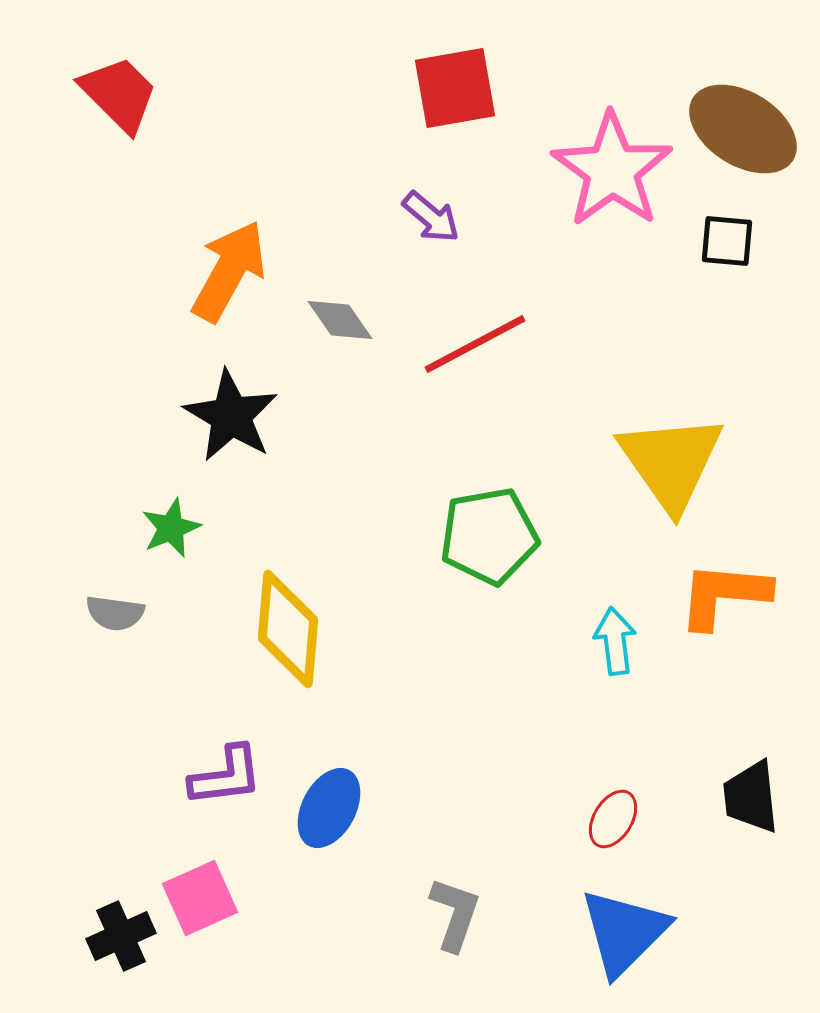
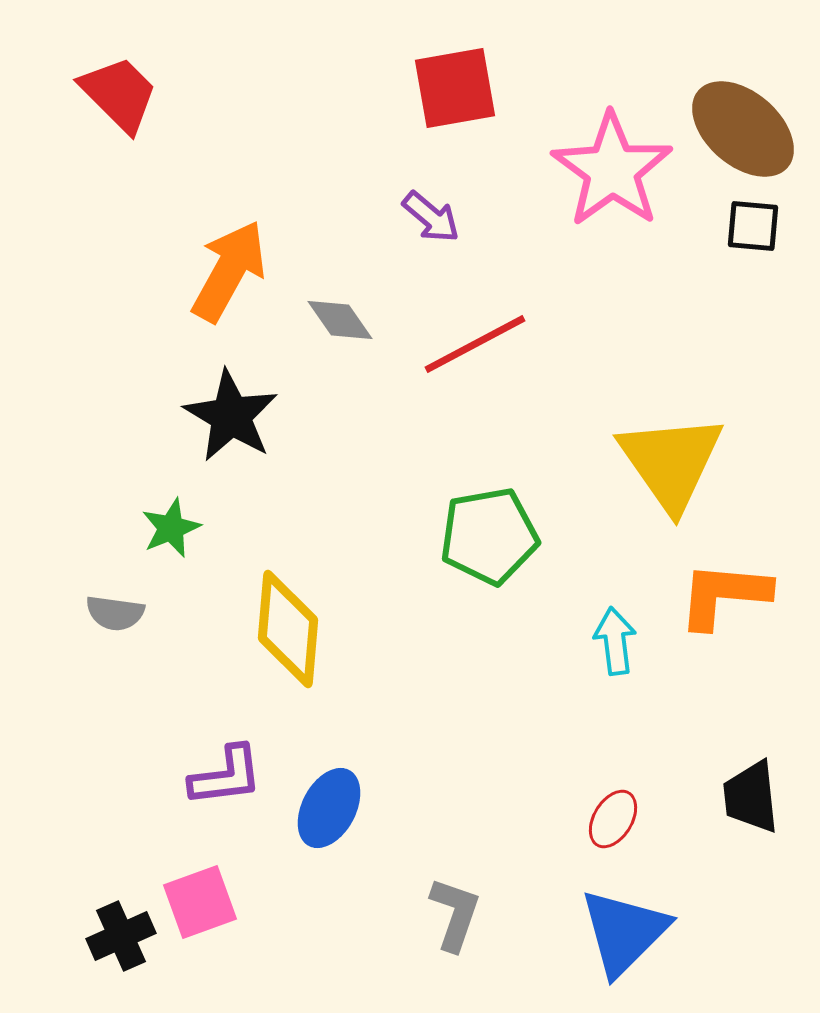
brown ellipse: rotated 9 degrees clockwise
black square: moved 26 px right, 15 px up
pink square: moved 4 px down; rotated 4 degrees clockwise
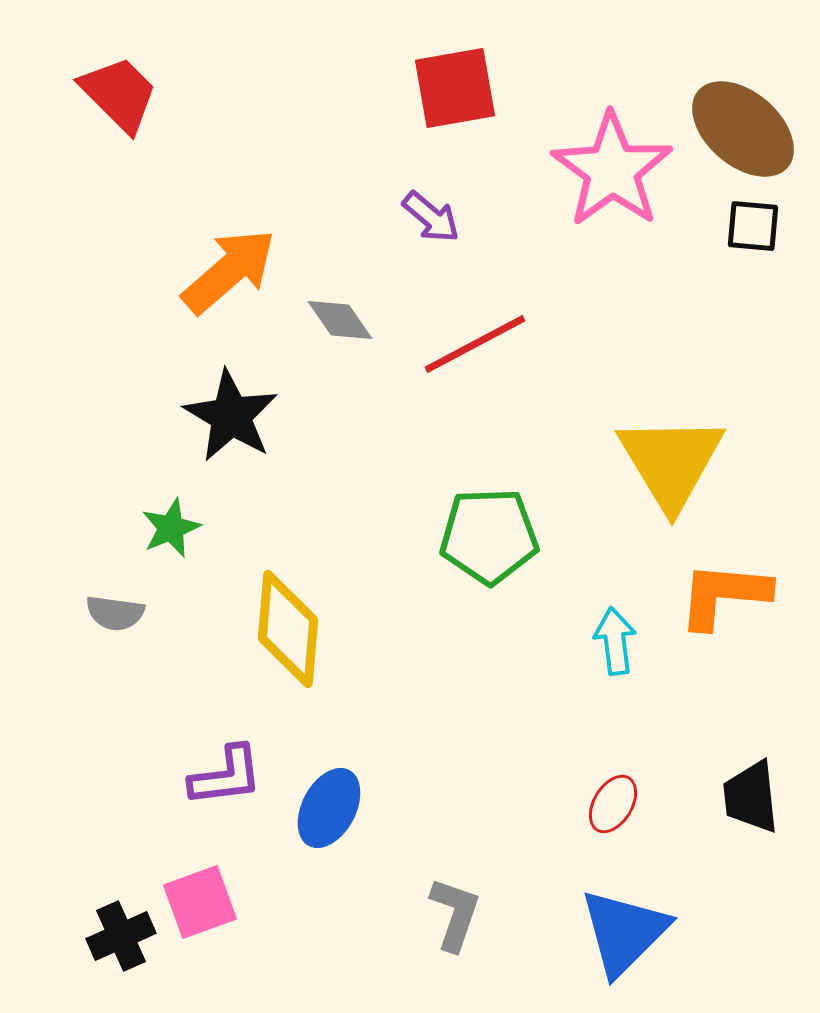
orange arrow: rotated 20 degrees clockwise
yellow triangle: rotated 4 degrees clockwise
green pentagon: rotated 8 degrees clockwise
red ellipse: moved 15 px up
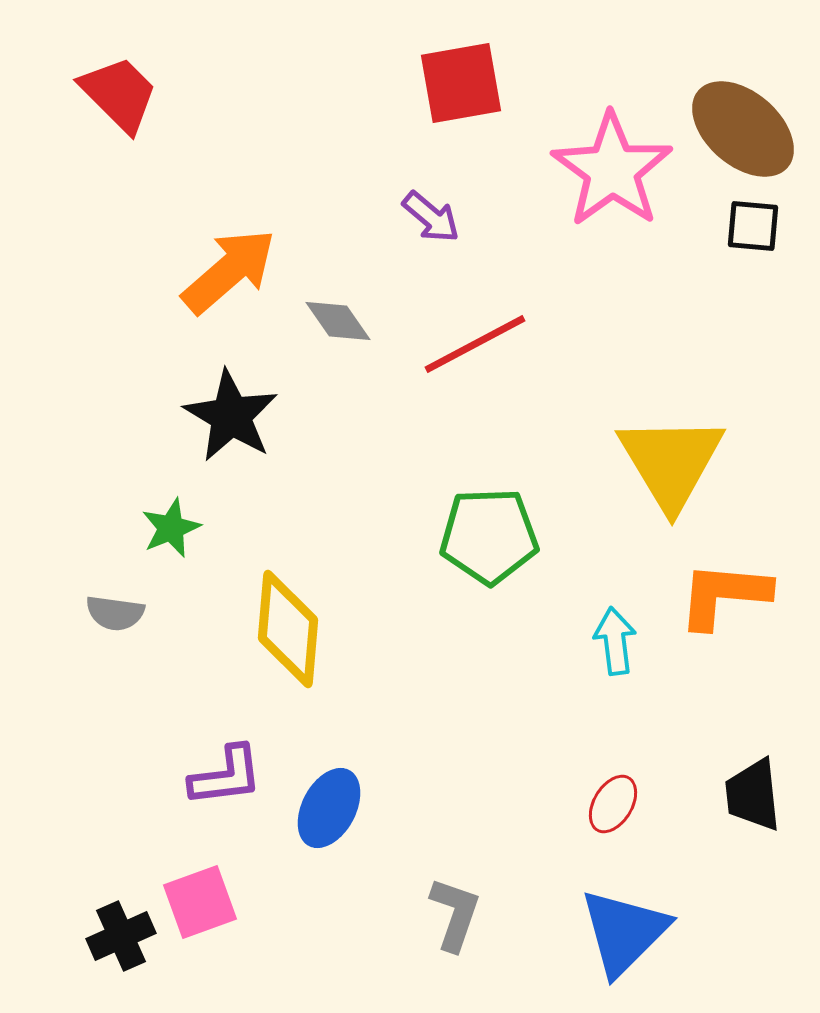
red square: moved 6 px right, 5 px up
gray diamond: moved 2 px left, 1 px down
black trapezoid: moved 2 px right, 2 px up
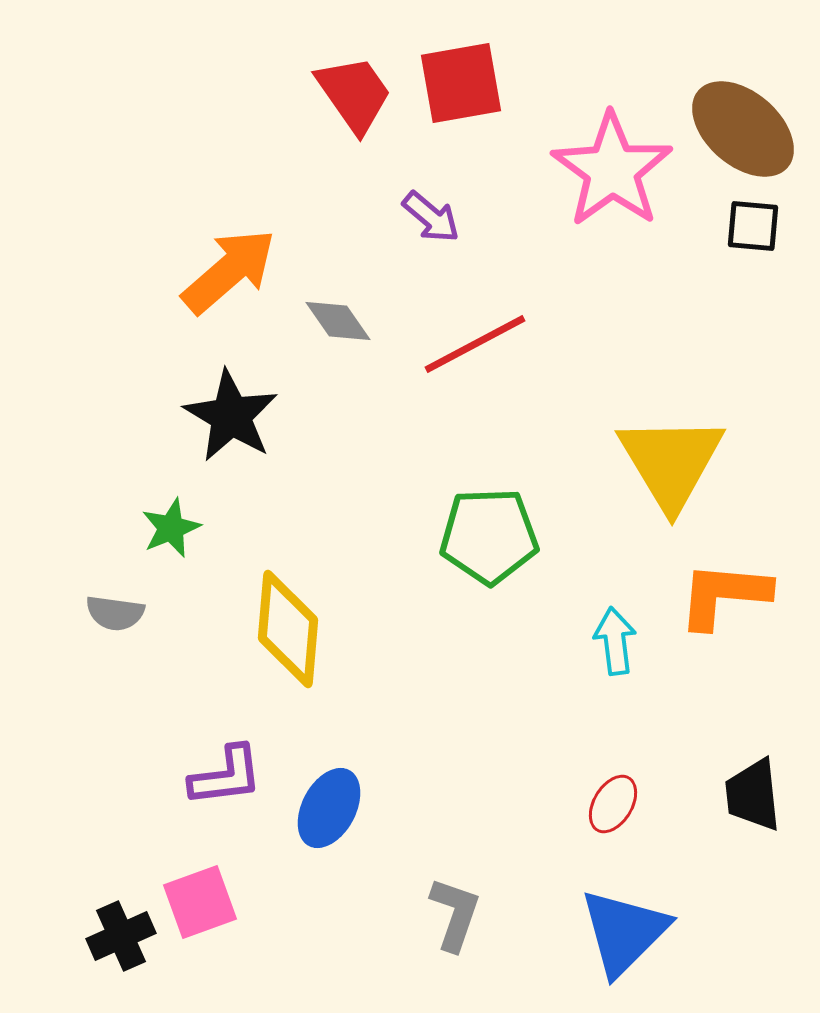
red trapezoid: moved 235 px right; rotated 10 degrees clockwise
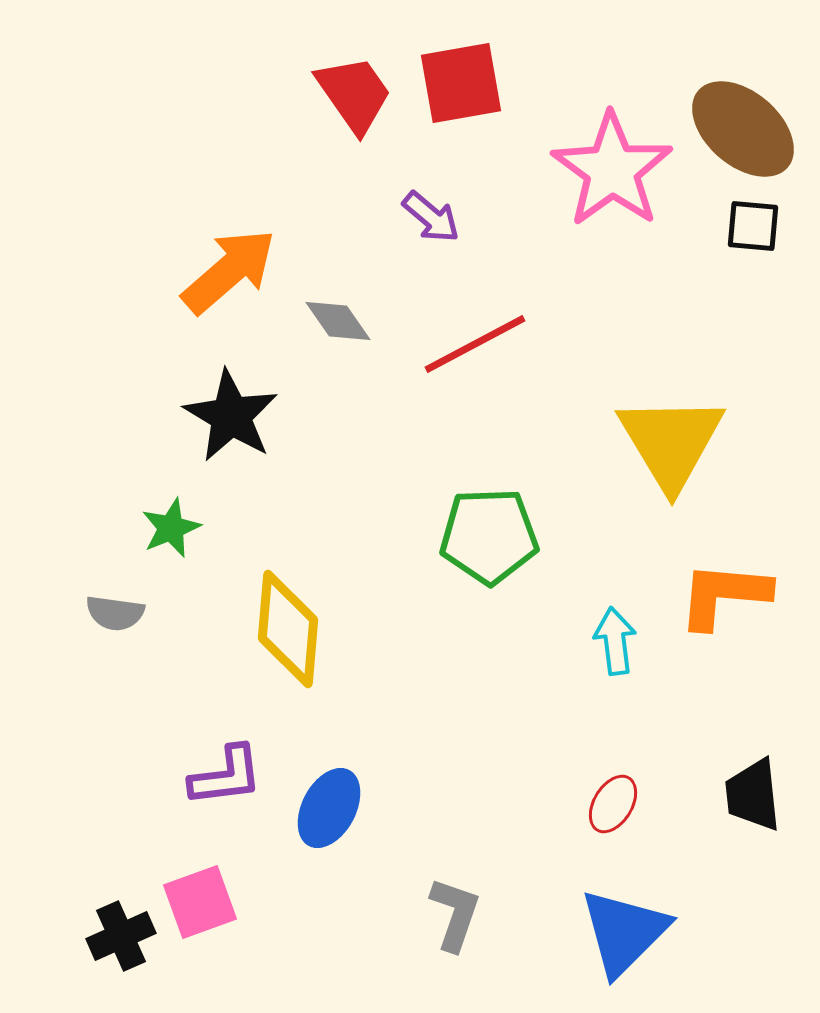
yellow triangle: moved 20 px up
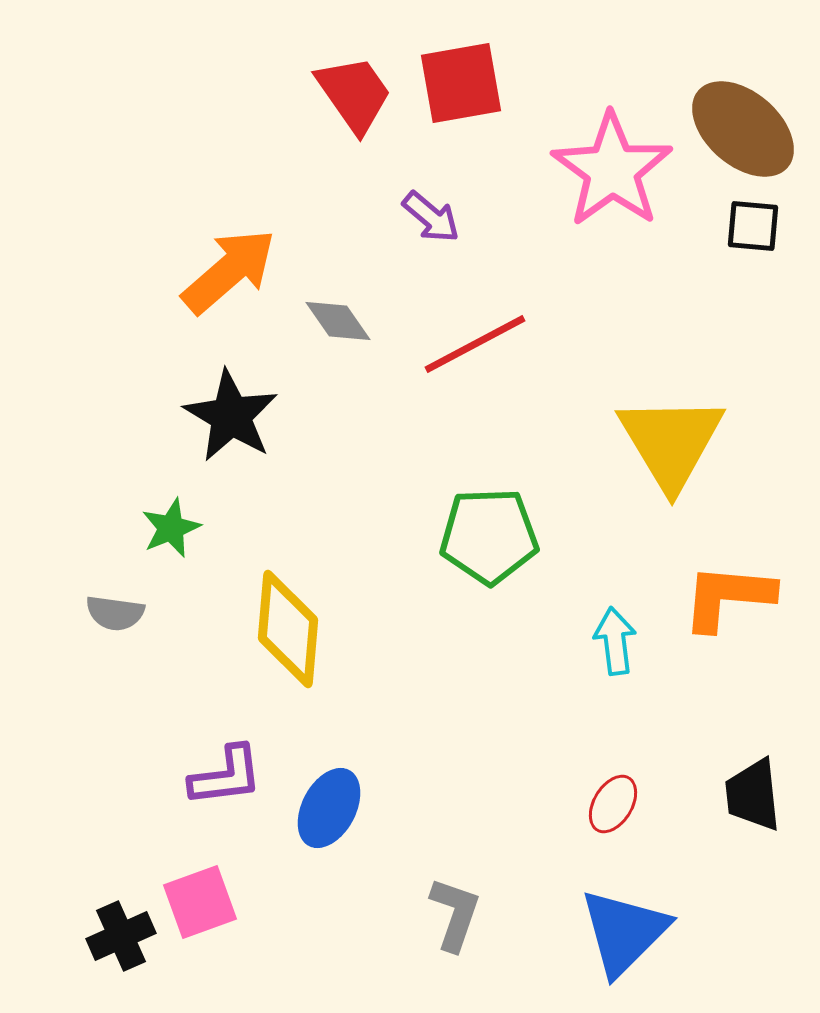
orange L-shape: moved 4 px right, 2 px down
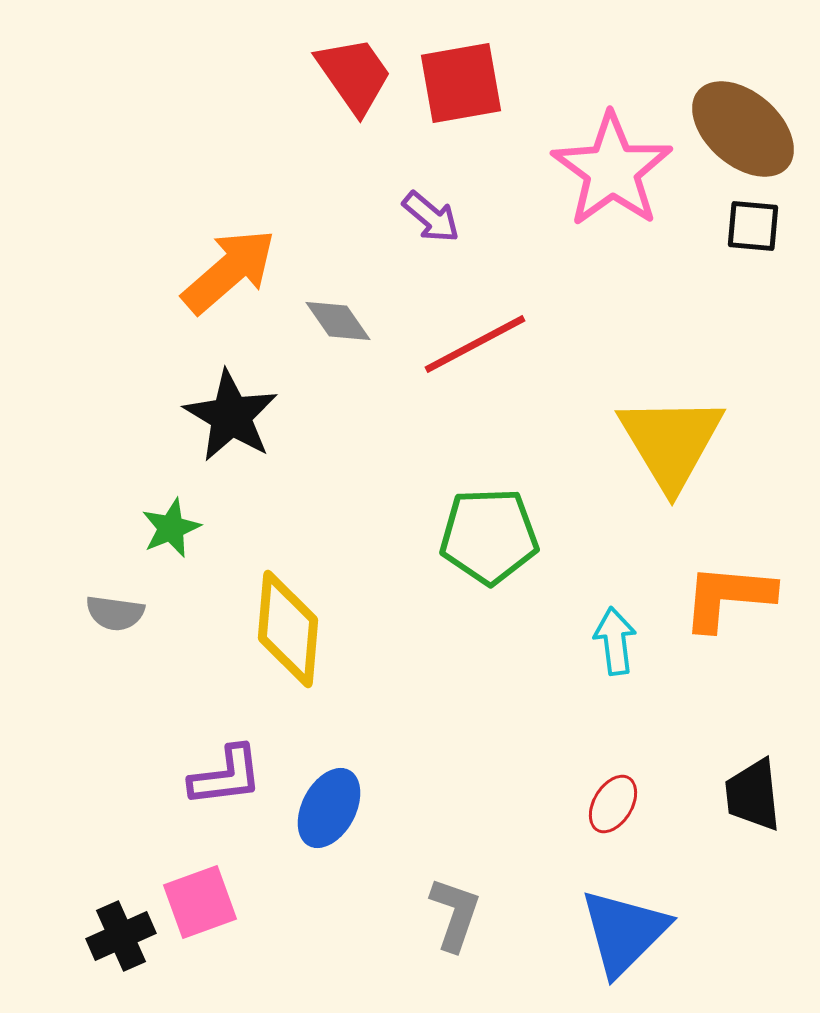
red trapezoid: moved 19 px up
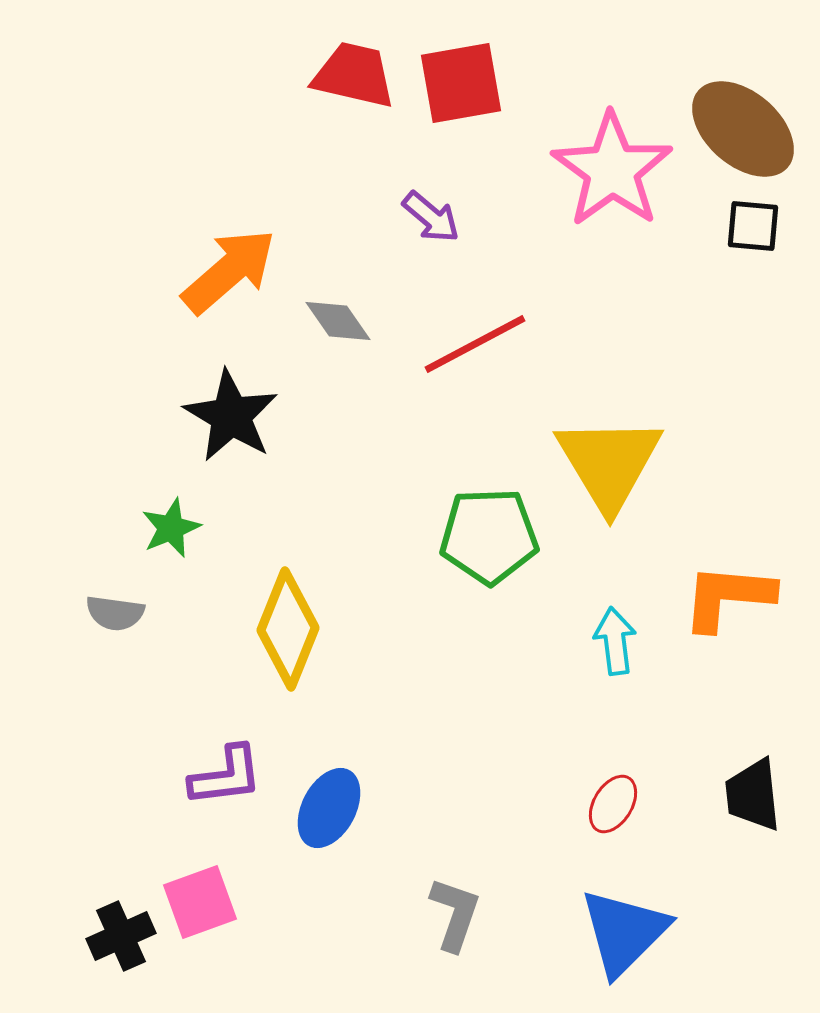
red trapezoid: rotated 42 degrees counterclockwise
yellow triangle: moved 62 px left, 21 px down
yellow diamond: rotated 17 degrees clockwise
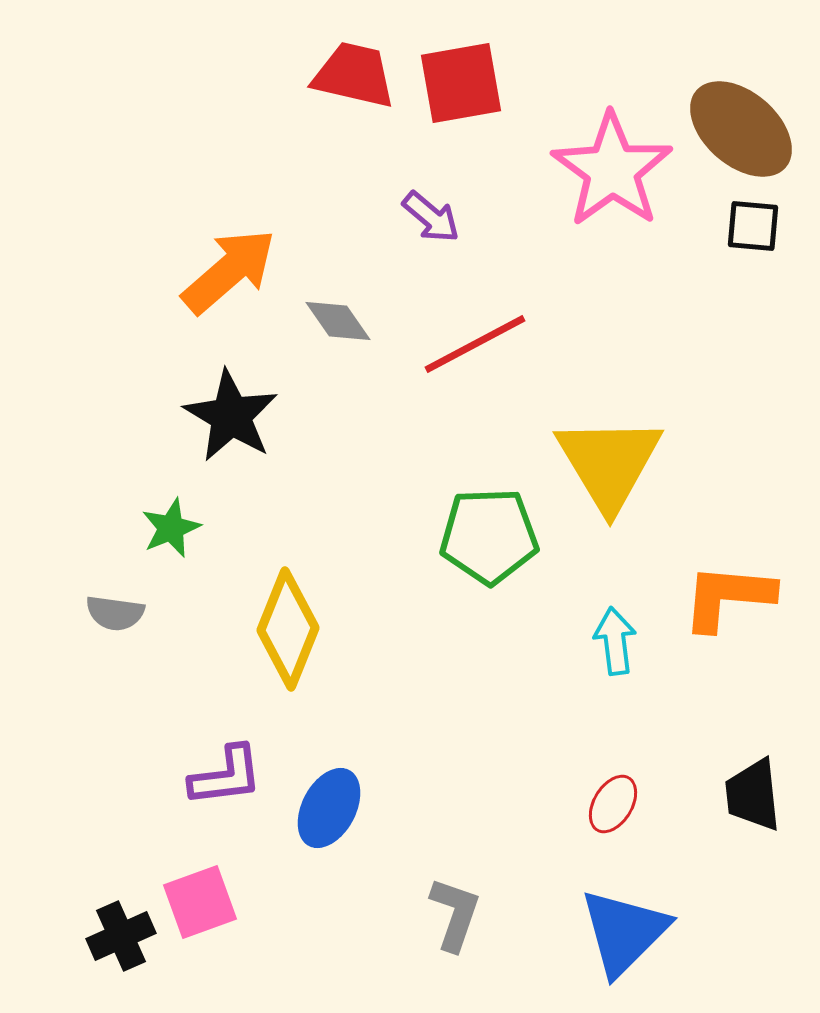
brown ellipse: moved 2 px left
